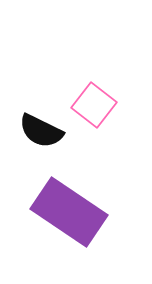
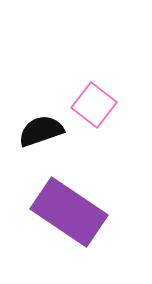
black semicircle: rotated 135 degrees clockwise
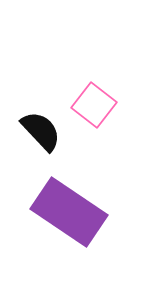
black semicircle: rotated 66 degrees clockwise
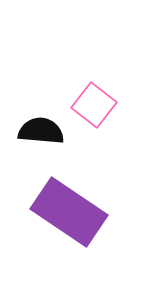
black semicircle: rotated 42 degrees counterclockwise
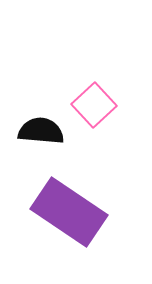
pink square: rotated 9 degrees clockwise
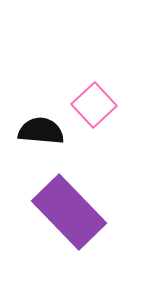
purple rectangle: rotated 12 degrees clockwise
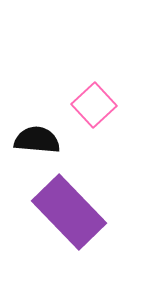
black semicircle: moved 4 px left, 9 px down
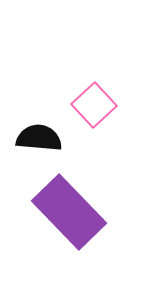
black semicircle: moved 2 px right, 2 px up
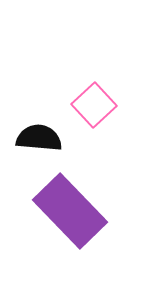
purple rectangle: moved 1 px right, 1 px up
